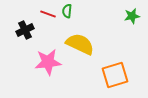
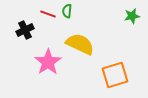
pink star: rotated 28 degrees counterclockwise
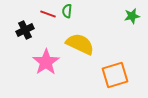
pink star: moved 2 px left
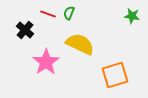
green semicircle: moved 2 px right, 2 px down; rotated 16 degrees clockwise
green star: rotated 21 degrees clockwise
black cross: rotated 24 degrees counterclockwise
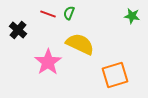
black cross: moved 7 px left
pink star: moved 2 px right
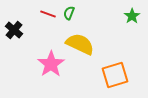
green star: rotated 28 degrees clockwise
black cross: moved 4 px left
pink star: moved 3 px right, 2 px down
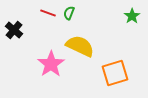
red line: moved 1 px up
yellow semicircle: moved 2 px down
orange square: moved 2 px up
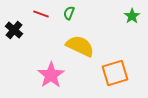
red line: moved 7 px left, 1 px down
pink star: moved 11 px down
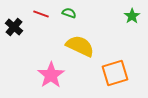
green semicircle: rotated 88 degrees clockwise
black cross: moved 3 px up
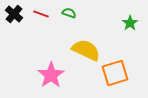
green star: moved 2 px left, 7 px down
black cross: moved 13 px up
yellow semicircle: moved 6 px right, 4 px down
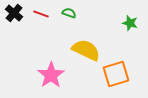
black cross: moved 1 px up
green star: rotated 21 degrees counterclockwise
orange square: moved 1 px right, 1 px down
